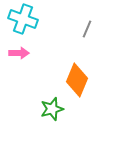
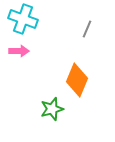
pink arrow: moved 2 px up
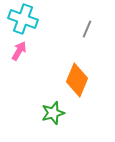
pink arrow: rotated 60 degrees counterclockwise
green star: moved 1 px right, 4 px down
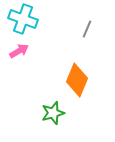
pink arrow: rotated 30 degrees clockwise
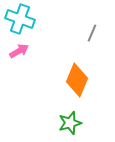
cyan cross: moved 3 px left
gray line: moved 5 px right, 4 px down
green star: moved 17 px right, 10 px down
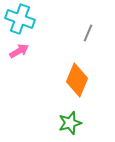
gray line: moved 4 px left
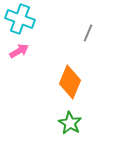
orange diamond: moved 7 px left, 2 px down
green star: rotated 25 degrees counterclockwise
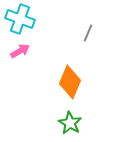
pink arrow: moved 1 px right
